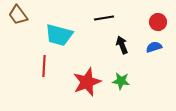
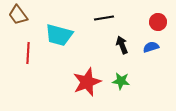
blue semicircle: moved 3 px left
red line: moved 16 px left, 13 px up
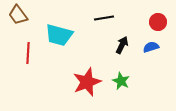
black arrow: rotated 48 degrees clockwise
green star: rotated 18 degrees clockwise
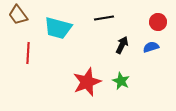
cyan trapezoid: moved 1 px left, 7 px up
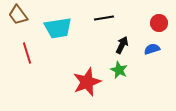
red circle: moved 1 px right, 1 px down
cyan trapezoid: rotated 24 degrees counterclockwise
blue semicircle: moved 1 px right, 2 px down
red line: moved 1 px left; rotated 20 degrees counterclockwise
green star: moved 2 px left, 11 px up
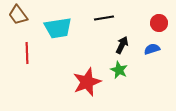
red line: rotated 15 degrees clockwise
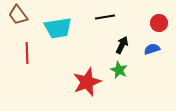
black line: moved 1 px right, 1 px up
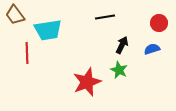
brown trapezoid: moved 3 px left
cyan trapezoid: moved 10 px left, 2 px down
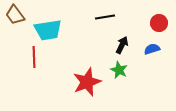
red line: moved 7 px right, 4 px down
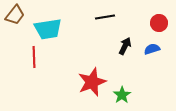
brown trapezoid: rotated 105 degrees counterclockwise
cyan trapezoid: moved 1 px up
black arrow: moved 3 px right, 1 px down
green star: moved 3 px right, 25 px down; rotated 12 degrees clockwise
red star: moved 5 px right
